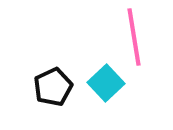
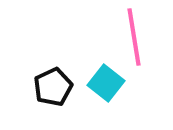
cyan square: rotated 9 degrees counterclockwise
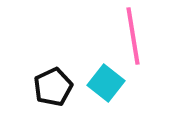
pink line: moved 1 px left, 1 px up
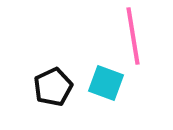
cyan square: rotated 18 degrees counterclockwise
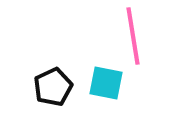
cyan square: rotated 9 degrees counterclockwise
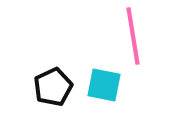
cyan square: moved 2 px left, 2 px down
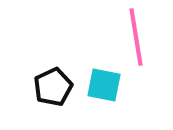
pink line: moved 3 px right, 1 px down
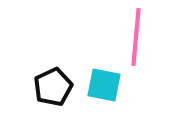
pink line: rotated 14 degrees clockwise
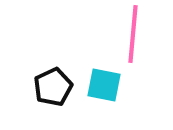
pink line: moved 3 px left, 3 px up
